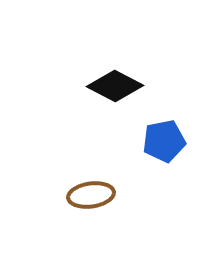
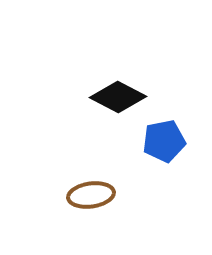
black diamond: moved 3 px right, 11 px down
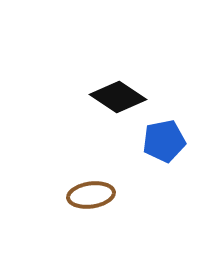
black diamond: rotated 6 degrees clockwise
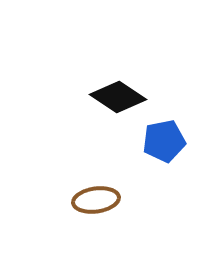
brown ellipse: moved 5 px right, 5 px down
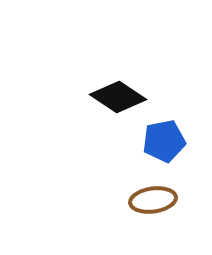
brown ellipse: moved 57 px right
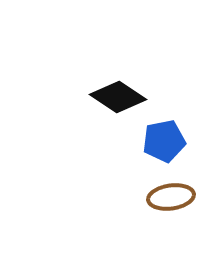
brown ellipse: moved 18 px right, 3 px up
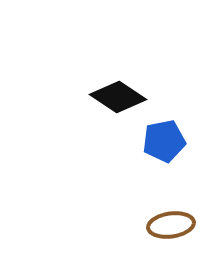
brown ellipse: moved 28 px down
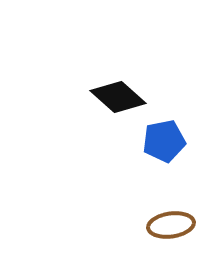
black diamond: rotated 8 degrees clockwise
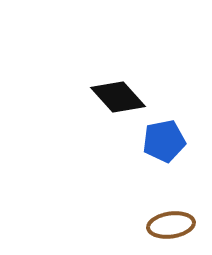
black diamond: rotated 6 degrees clockwise
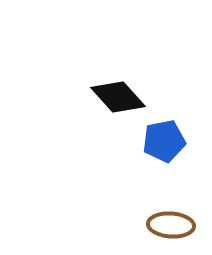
brown ellipse: rotated 12 degrees clockwise
